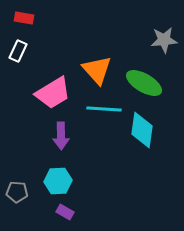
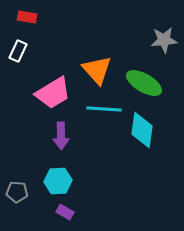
red rectangle: moved 3 px right, 1 px up
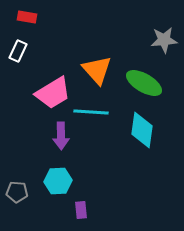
cyan line: moved 13 px left, 3 px down
purple rectangle: moved 16 px right, 2 px up; rotated 54 degrees clockwise
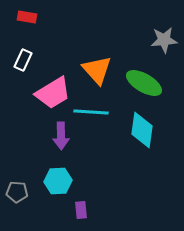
white rectangle: moved 5 px right, 9 px down
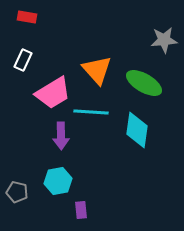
cyan diamond: moved 5 px left
cyan hexagon: rotated 8 degrees counterclockwise
gray pentagon: rotated 10 degrees clockwise
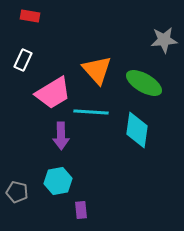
red rectangle: moved 3 px right, 1 px up
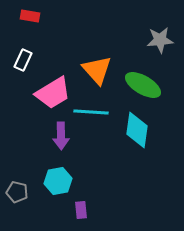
gray star: moved 4 px left
green ellipse: moved 1 px left, 2 px down
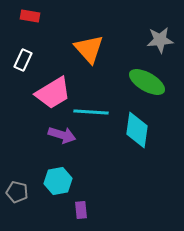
orange triangle: moved 8 px left, 21 px up
green ellipse: moved 4 px right, 3 px up
purple arrow: moved 1 px right, 1 px up; rotated 72 degrees counterclockwise
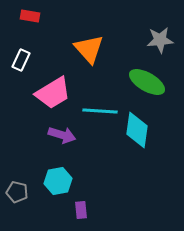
white rectangle: moved 2 px left
cyan line: moved 9 px right, 1 px up
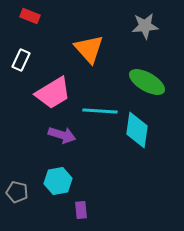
red rectangle: rotated 12 degrees clockwise
gray star: moved 15 px left, 14 px up
